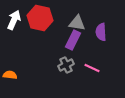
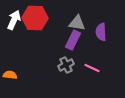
red hexagon: moved 5 px left; rotated 10 degrees counterclockwise
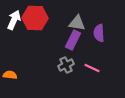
purple semicircle: moved 2 px left, 1 px down
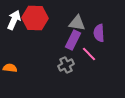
pink line: moved 3 px left, 14 px up; rotated 21 degrees clockwise
orange semicircle: moved 7 px up
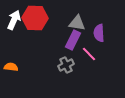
orange semicircle: moved 1 px right, 1 px up
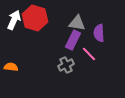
red hexagon: rotated 15 degrees clockwise
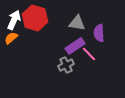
purple rectangle: moved 2 px right, 6 px down; rotated 30 degrees clockwise
orange semicircle: moved 29 px up; rotated 48 degrees counterclockwise
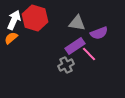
purple semicircle: rotated 108 degrees counterclockwise
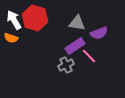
white arrow: rotated 54 degrees counterclockwise
orange semicircle: rotated 120 degrees counterclockwise
pink line: moved 2 px down
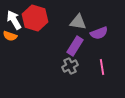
gray triangle: moved 1 px right, 1 px up
orange semicircle: moved 1 px left, 2 px up
purple rectangle: rotated 24 degrees counterclockwise
pink line: moved 13 px right, 11 px down; rotated 35 degrees clockwise
gray cross: moved 4 px right, 1 px down
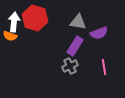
white arrow: moved 2 px down; rotated 36 degrees clockwise
pink line: moved 2 px right
